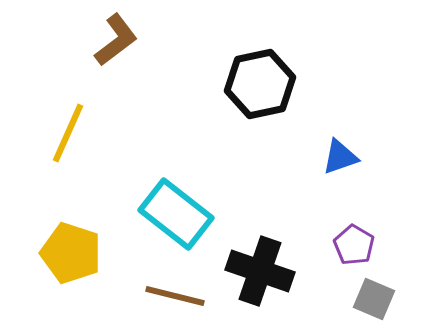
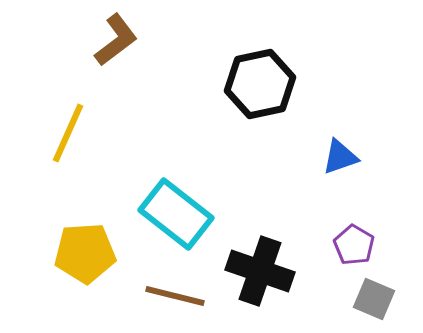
yellow pentagon: moved 14 px right; rotated 22 degrees counterclockwise
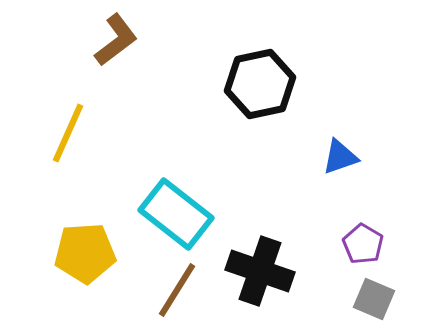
purple pentagon: moved 9 px right, 1 px up
brown line: moved 2 px right, 6 px up; rotated 72 degrees counterclockwise
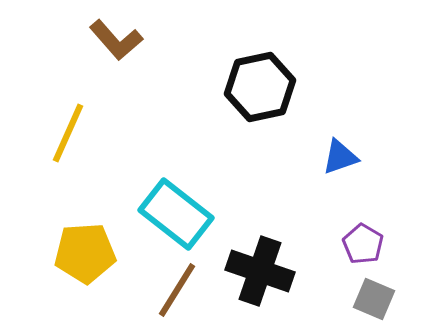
brown L-shape: rotated 86 degrees clockwise
black hexagon: moved 3 px down
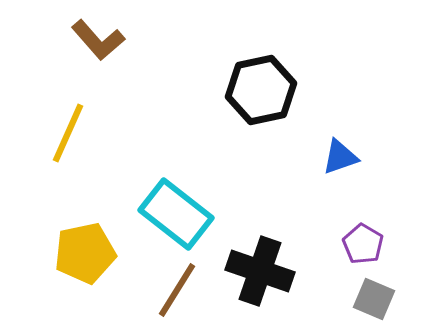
brown L-shape: moved 18 px left
black hexagon: moved 1 px right, 3 px down
yellow pentagon: rotated 8 degrees counterclockwise
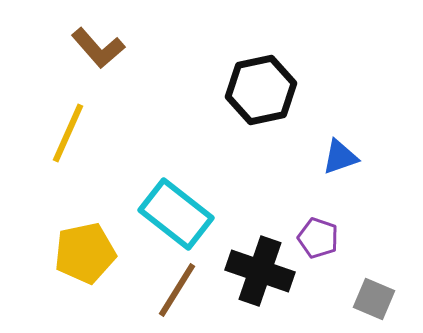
brown L-shape: moved 8 px down
purple pentagon: moved 45 px left, 6 px up; rotated 12 degrees counterclockwise
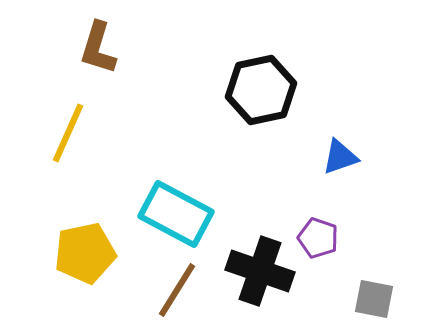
brown L-shape: rotated 58 degrees clockwise
cyan rectangle: rotated 10 degrees counterclockwise
gray square: rotated 12 degrees counterclockwise
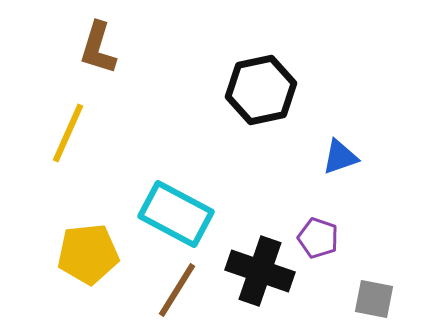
yellow pentagon: moved 3 px right, 1 px down; rotated 6 degrees clockwise
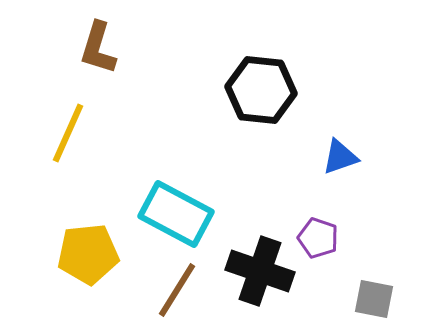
black hexagon: rotated 18 degrees clockwise
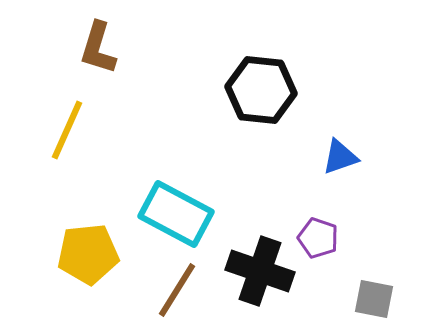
yellow line: moved 1 px left, 3 px up
